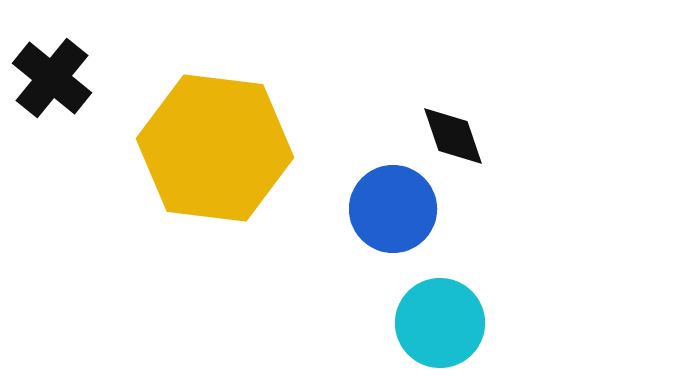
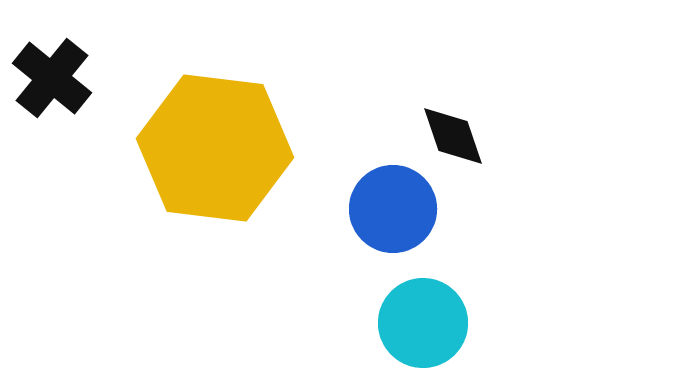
cyan circle: moved 17 px left
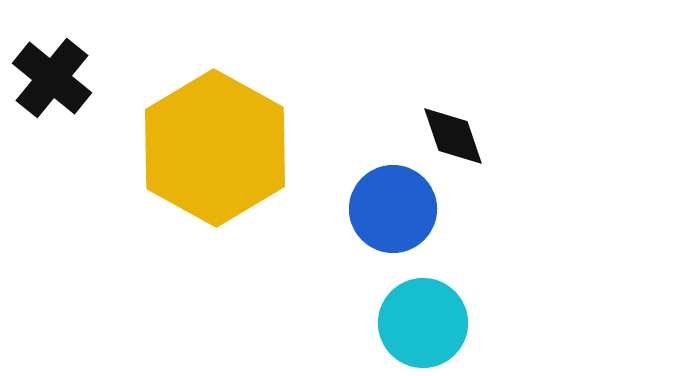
yellow hexagon: rotated 22 degrees clockwise
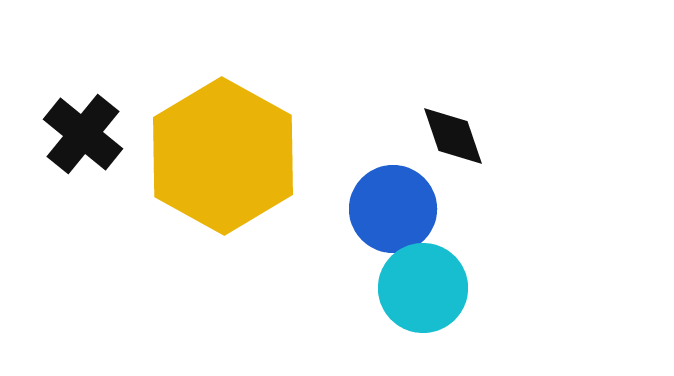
black cross: moved 31 px right, 56 px down
yellow hexagon: moved 8 px right, 8 px down
cyan circle: moved 35 px up
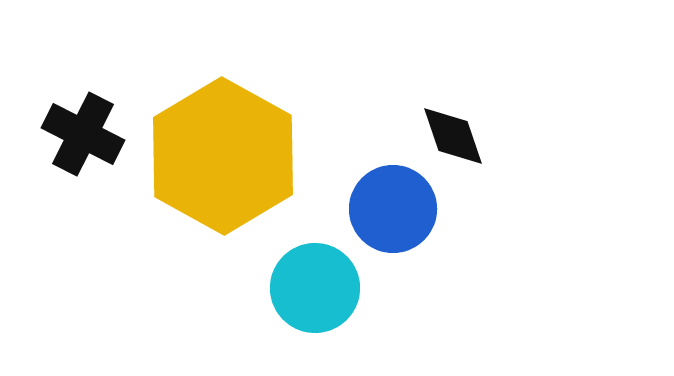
black cross: rotated 12 degrees counterclockwise
cyan circle: moved 108 px left
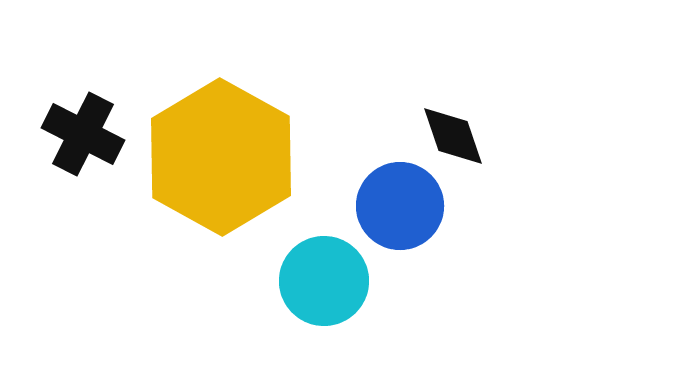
yellow hexagon: moved 2 px left, 1 px down
blue circle: moved 7 px right, 3 px up
cyan circle: moved 9 px right, 7 px up
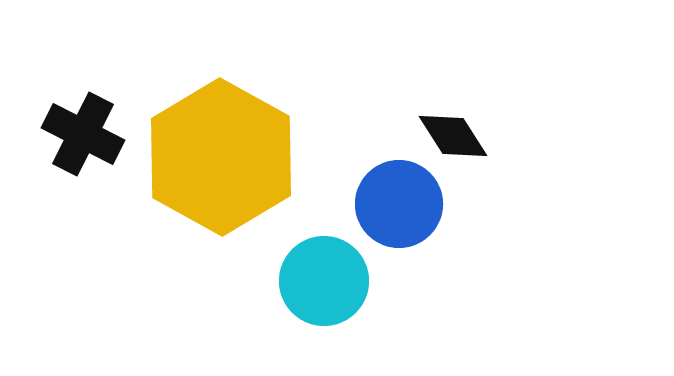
black diamond: rotated 14 degrees counterclockwise
blue circle: moved 1 px left, 2 px up
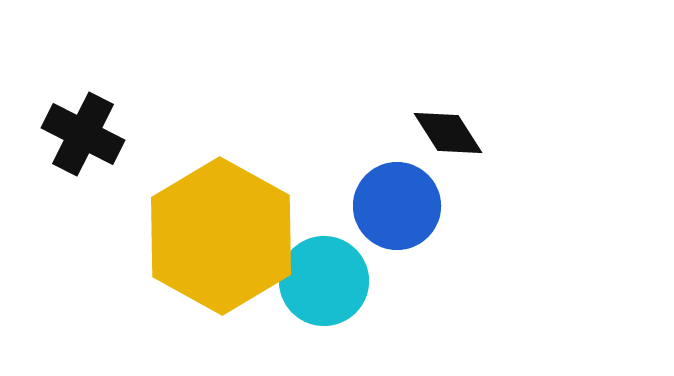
black diamond: moved 5 px left, 3 px up
yellow hexagon: moved 79 px down
blue circle: moved 2 px left, 2 px down
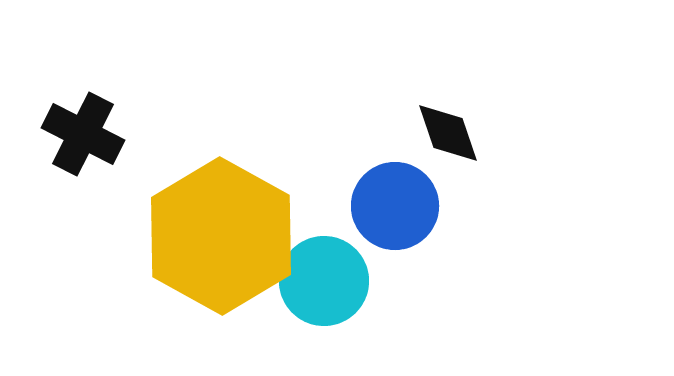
black diamond: rotated 14 degrees clockwise
blue circle: moved 2 px left
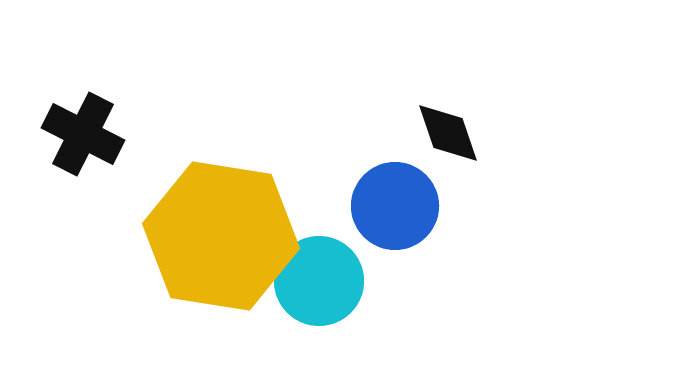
yellow hexagon: rotated 20 degrees counterclockwise
cyan circle: moved 5 px left
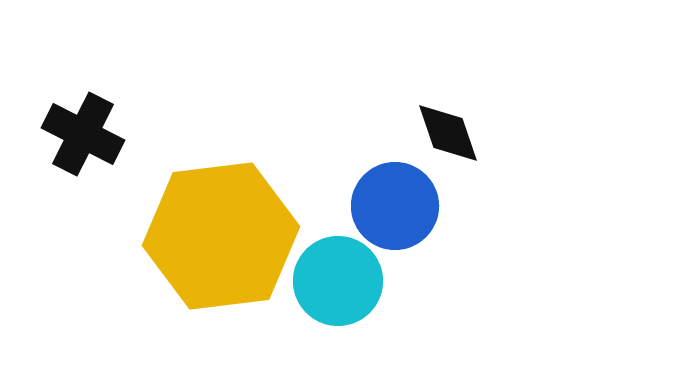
yellow hexagon: rotated 16 degrees counterclockwise
cyan circle: moved 19 px right
